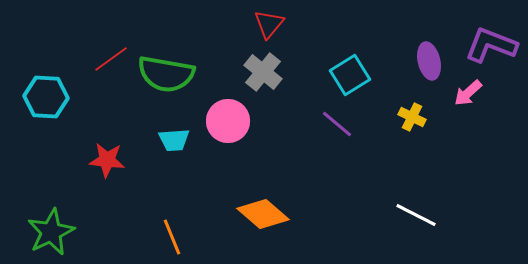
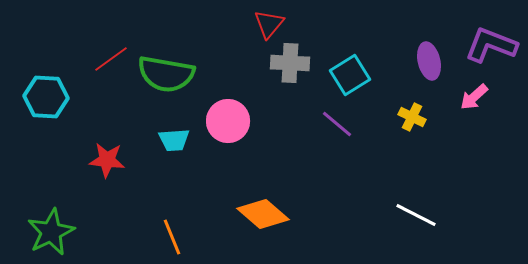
gray cross: moved 27 px right, 9 px up; rotated 36 degrees counterclockwise
pink arrow: moved 6 px right, 4 px down
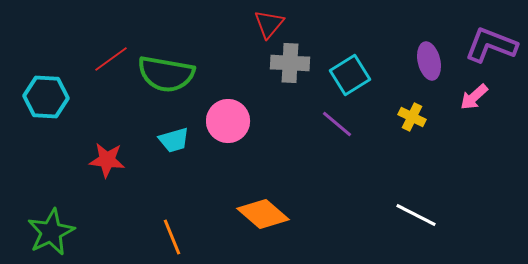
cyan trapezoid: rotated 12 degrees counterclockwise
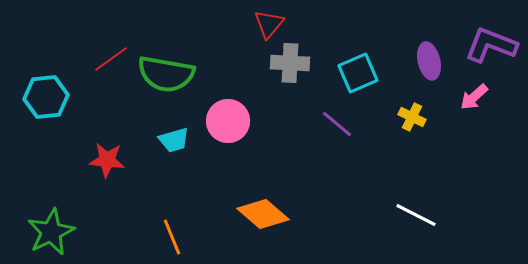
cyan square: moved 8 px right, 2 px up; rotated 9 degrees clockwise
cyan hexagon: rotated 9 degrees counterclockwise
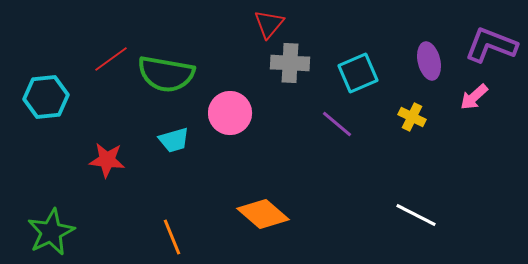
pink circle: moved 2 px right, 8 px up
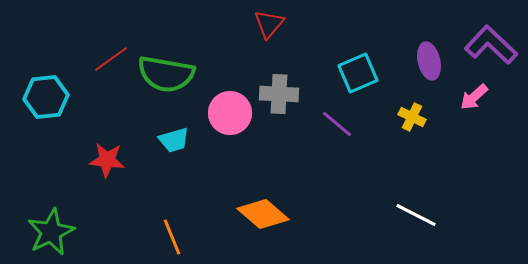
purple L-shape: rotated 22 degrees clockwise
gray cross: moved 11 px left, 31 px down
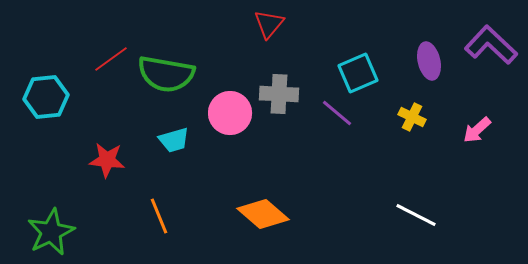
pink arrow: moved 3 px right, 33 px down
purple line: moved 11 px up
orange line: moved 13 px left, 21 px up
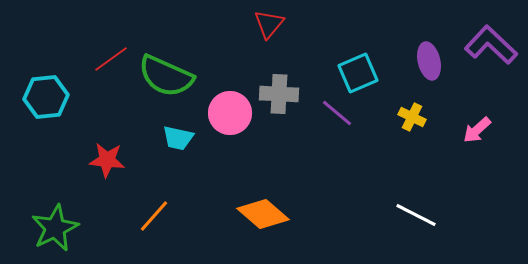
green semicircle: moved 2 px down; rotated 14 degrees clockwise
cyan trapezoid: moved 4 px right, 2 px up; rotated 28 degrees clockwise
orange line: moved 5 px left; rotated 63 degrees clockwise
green star: moved 4 px right, 4 px up
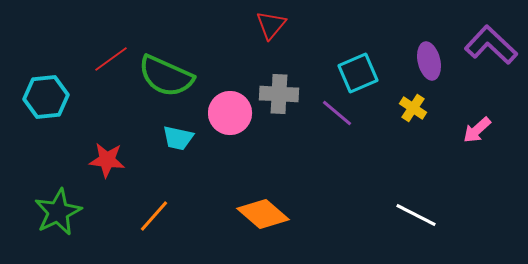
red triangle: moved 2 px right, 1 px down
yellow cross: moved 1 px right, 9 px up; rotated 8 degrees clockwise
green star: moved 3 px right, 16 px up
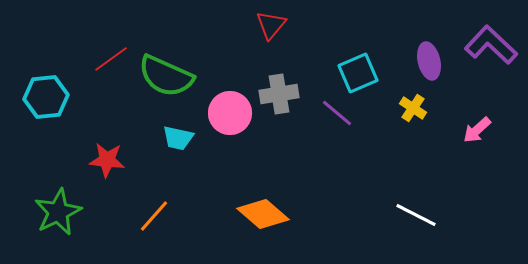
gray cross: rotated 12 degrees counterclockwise
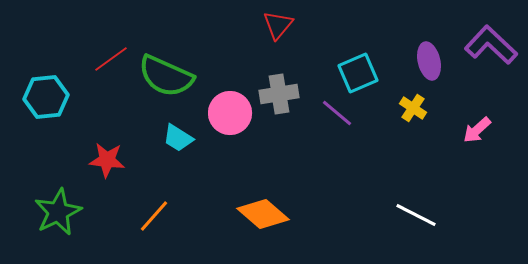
red triangle: moved 7 px right
cyan trapezoid: rotated 20 degrees clockwise
